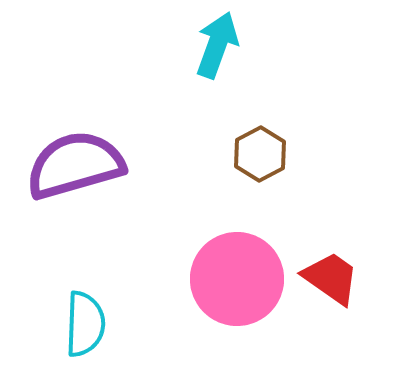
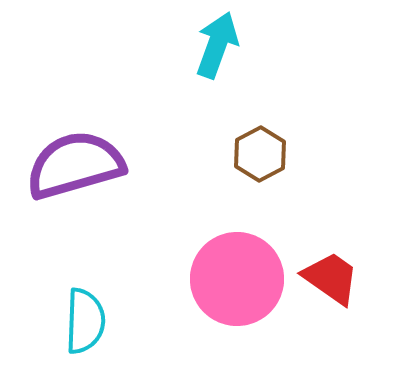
cyan semicircle: moved 3 px up
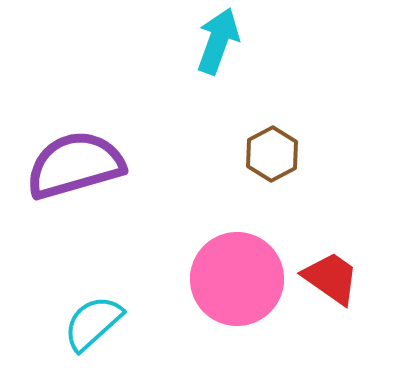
cyan arrow: moved 1 px right, 4 px up
brown hexagon: moved 12 px right
cyan semicircle: moved 8 px right, 2 px down; rotated 134 degrees counterclockwise
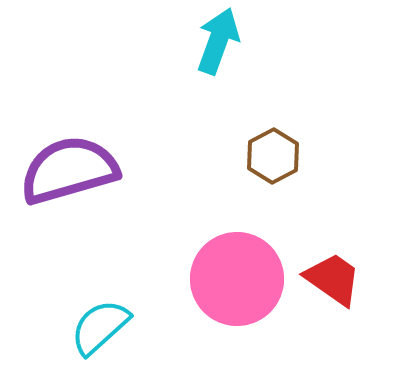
brown hexagon: moved 1 px right, 2 px down
purple semicircle: moved 6 px left, 5 px down
red trapezoid: moved 2 px right, 1 px down
cyan semicircle: moved 7 px right, 4 px down
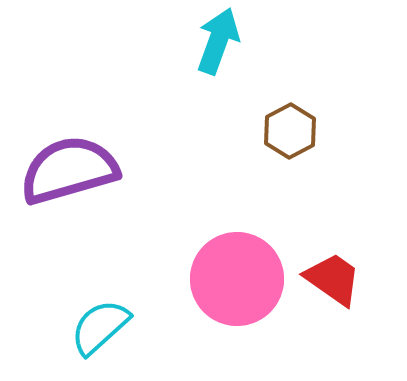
brown hexagon: moved 17 px right, 25 px up
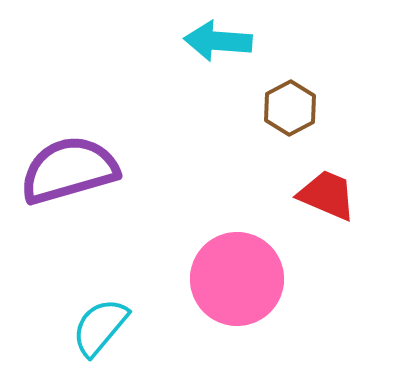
cyan arrow: rotated 106 degrees counterclockwise
brown hexagon: moved 23 px up
red trapezoid: moved 6 px left, 84 px up; rotated 12 degrees counterclockwise
cyan semicircle: rotated 8 degrees counterclockwise
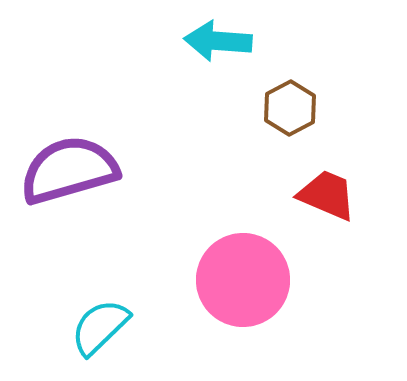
pink circle: moved 6 px right, 1 px down
cyan semicircle: rotated 6 degrees clockwise
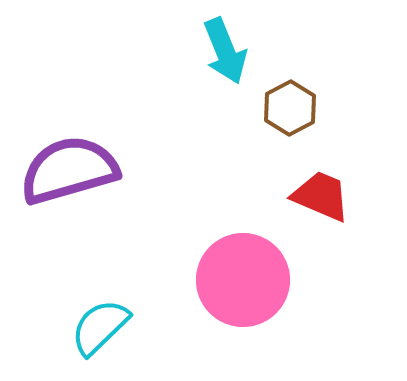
cyan arrow: moved 7 px right, 10 px down; rotated 116 degrees counterclockwise
red trapezoid: moved 6 px left, 1 px down
